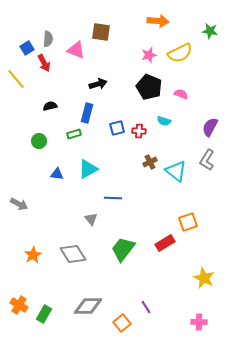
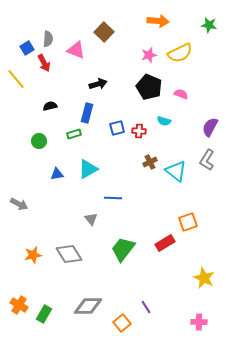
green star at (210, 31): moved 1 px left, 6 px up
brown square at (101, 32): moved 3 px right; rotated 36 degrees clockwise
blue triangle at (57, 174): rotated 16 degrees counterclockwise
gray diamond at (73, 254): moved 4 px left
orange star at (33, 255): rotated 18 degrees clockwise
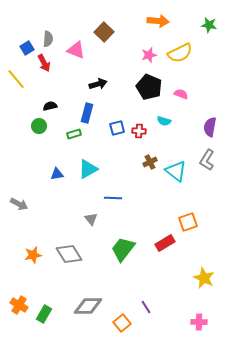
purple semicircle at (210, 127): rotated 18 degrees counterclockwise
green circle at (39, 141): moved 15 px up
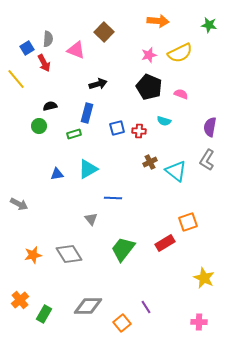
orange cross at (19, 305): moved 1 px right, 5 px up; rotated 18 degrees clockwise
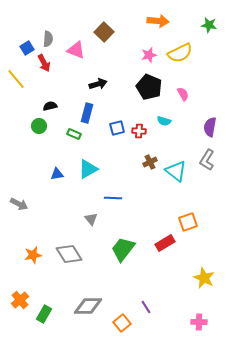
pink semicircle at (181, 94): moved 2 px right; rotated 40 degrees clockwise
green rectangle at (74, 134): rotated 40 degrees clockwise
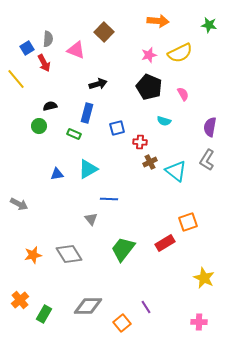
red cross at (139, 131): moved 1 px right, 11 px down
blue line at (113, 198): moved 4 px left, 1 px down
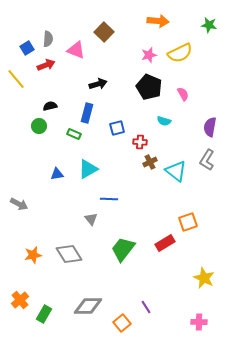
red arrow at (44, 63): moved 2 px right, 2 px down; rotated 84 degrees counterclockwise
